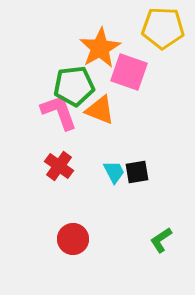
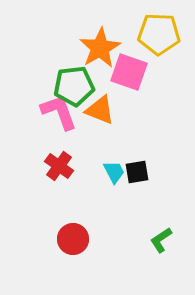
yellow pentagon: moved 4 px left, 6 px down
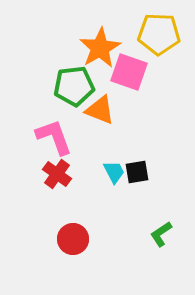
pink L-shape: moved 5 px left, 25 px down
red cross: moved 2 px left, 8 px down
green L-shape: moved 6 px up
